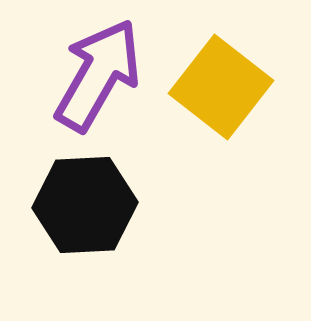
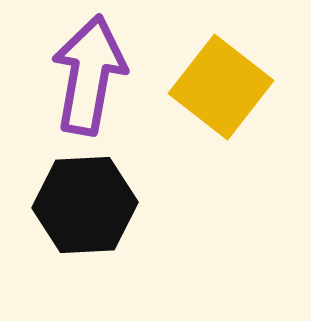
purple arrow: moved 9 px left; rotated 20 degrees counterclockwise
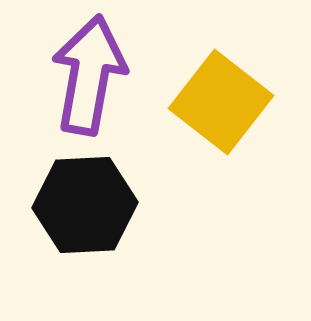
yellow square: moved 15 px down
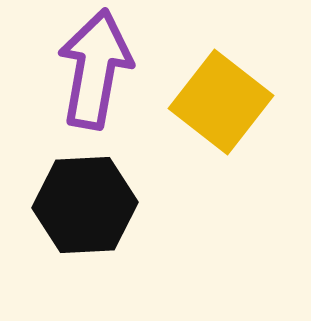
purple arrow: moved 6 px right, 6 px up
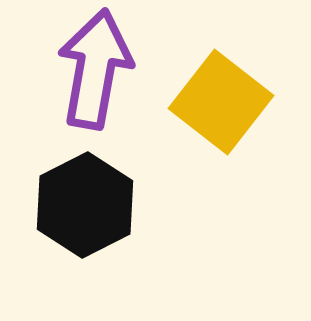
black hexagon: rotated 24 degrees counterclockwise
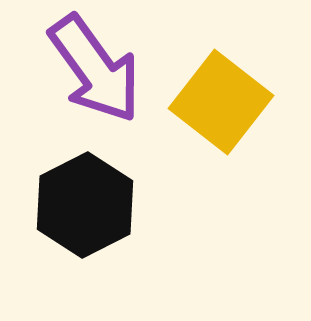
purple arrow: rotated 134 degrees clockwise
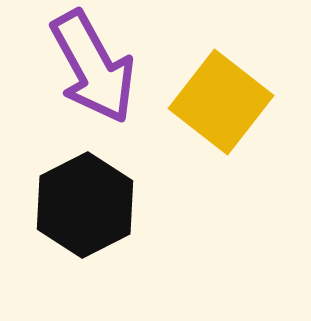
purple arrow: moved 2 px left, 2 px up; rotated 7 degrees clockwise
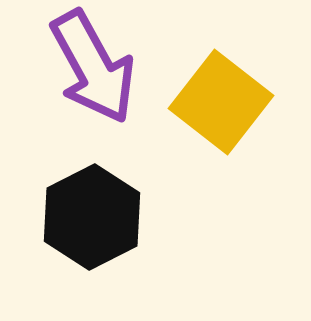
black hexagon: moved 7 px right, 12 px down
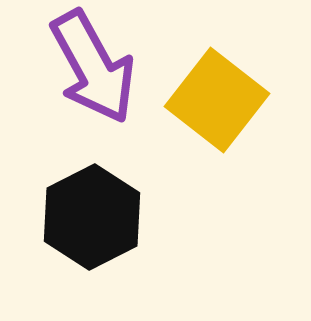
yellow square: moved 4 px left, 2 px up
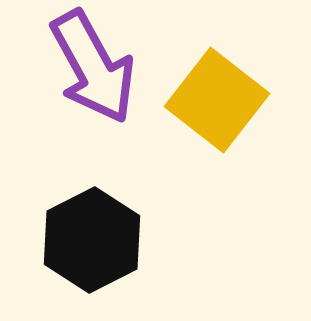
black hexagon: moved 23 px down
